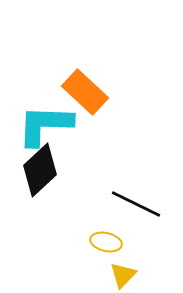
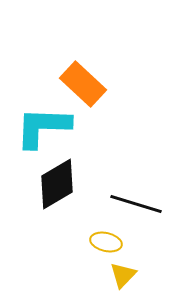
orange rectangle: moved 2 px left, 8 px up
cyan L-shape: moved 2 px left, 2 px down
black diamond: moved 17 px right, 14 px down; rotated 12 degrees clockwise
black line: rotated 9 degrees counterclockwise
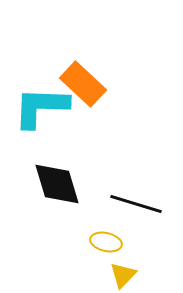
cyan L-shape: moved 2 px left, 20 px up
black diamond: rotated 76 degrees counterclockwise
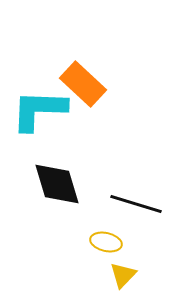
cyan L-shape: moved 2 px left, 3 px down
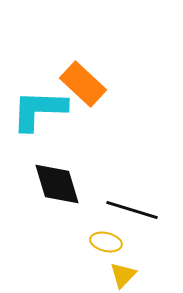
black line: moved 4 px left, 6 px down
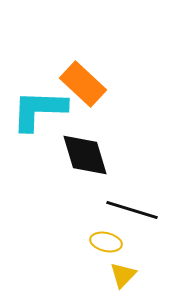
black diamond: moved 28 px right, 29 px up
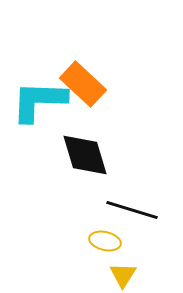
cyan L-shape: moved 9 px up
yellow ellipse: moved 1 px left, 1 px up
yellow triangle: rotated 12 degrees counterclockwise
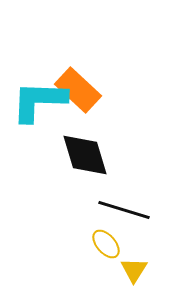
orange rectangle: moved 5 px left, 6 px down
black line: moved 8 px left
yellow ellipse: moved 1 px right, 3 px down; rotated 36 degrees clockwise
yellow triangle: moved 11 px right, 5 px up
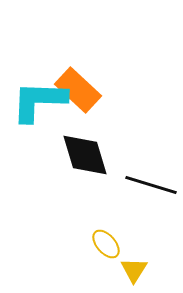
black line: moved 27 px right, 25 px up
